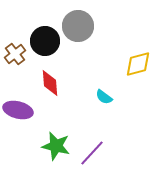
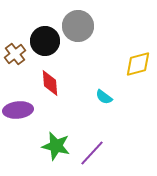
purple ellipse: rotated 20 degrees counterclockwise
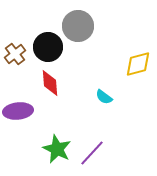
black circle: moved 3 px right, 6 px down
purple ellipse: moved 1 px down
green star: moved 1 px right, 3 px down; rotated 12 degrees clockwise
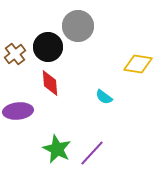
yellow diamond: rotated 24 degrees clockwise
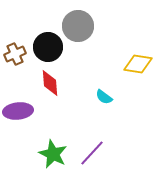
brown cross: rotated 15 degrees clockwise
green star: moved 4 px left, 5 px down
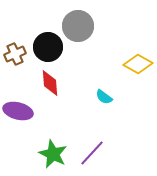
yellow diamond: rotated 20 degrees clockwise
purple ellipse: rotated 20 degrees clockwise
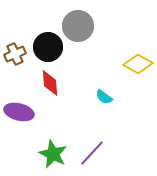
purple ellipse: moved 1 px right, 1 px down
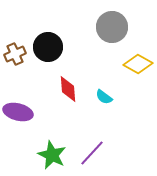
gray circle: moved 34 px right, 1 px down
red diamond: moved 18 px right, 6 px down
purple ellipse: moved 1 px left
green star: moved 1 px left, 1 px down
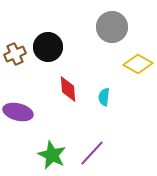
cyan semicircle: rotated 60 degrees clockwise
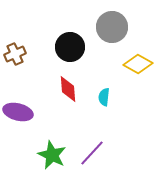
black circle: moved 22 px right
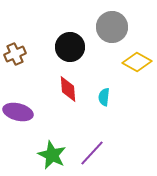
yellow diamond: moved 1 px left, 2 px up
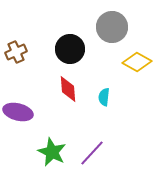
black circle: moved 2 px down
brown cross: moved 1 px right, 2 px up
green star: moved 3 px up
